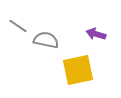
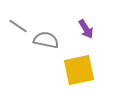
purple arrow: moved 10 px left, 5 px up; rotated 138 degrees counterclockwise
yellow square: moved 1 px right
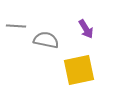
gray line: moved 2 px left; rotated 30 degrees counterclockwise
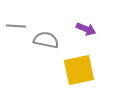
purple arrow: rotated 36 degrees counterclockwise
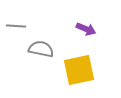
gray semicircle: moved 5 px left, 9 px down
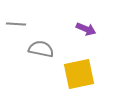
gray line: moved 2 px up
yellow square: moved 4 px down
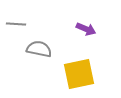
gray semicircle: moved 2 px left
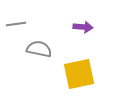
gray line: rotated 12 degrees counterclockwise
purple arrow: moved 3 px left, 2 px up; rotated 18 degrees counterclockwise
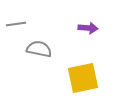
purple arrow: moved 5 px right, 1 px down
yellow square: moved 4 px right, 4 px down
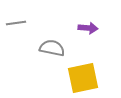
gray line: moved 1 px up
gray semicircle: moved 13 px right, 1 px up
